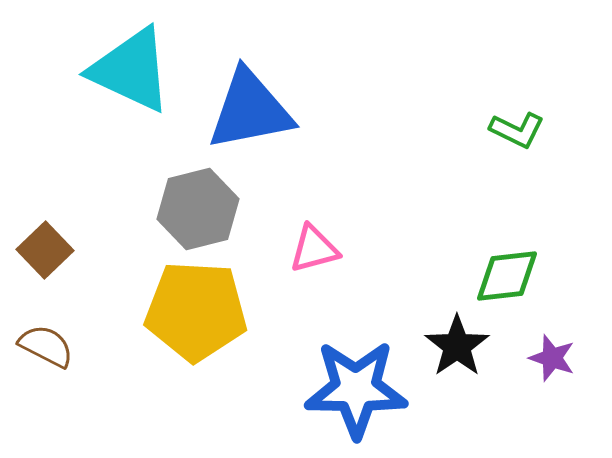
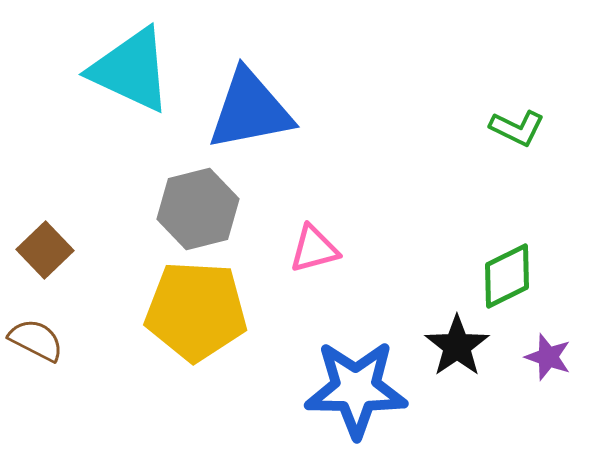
green L-shape: moved 2 px up
green diamond: rotated 20 degrees counterclockwise
brown semicircle: moved 10 px left, 6 px up
purple star: moved 4 px left, 1 px up
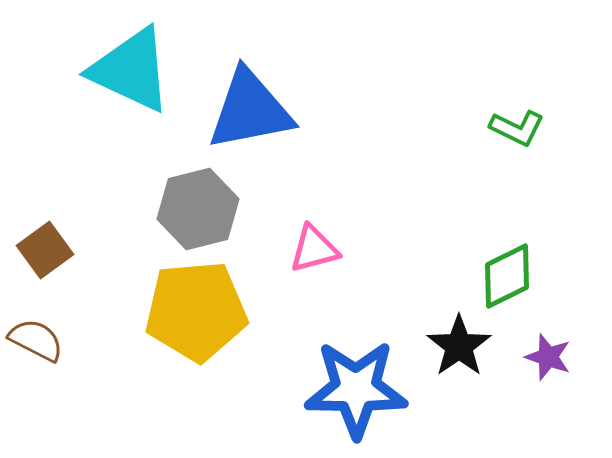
brown square: rotated 8 degrees clockwise
yellow pentagon: rotated 8 degrees counterclockwise
black star: moved 2 px right
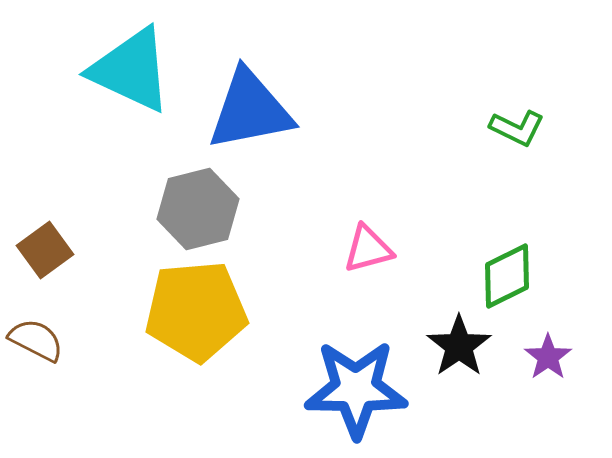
pink triangle: moved 54 px right
purple star: rotated 18 degrees clockwise
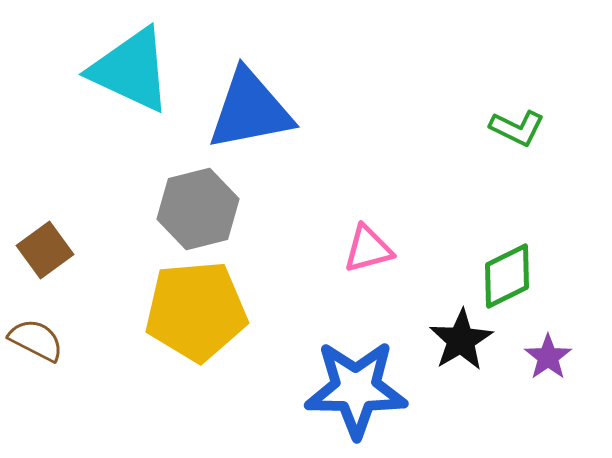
black star: moved 2 px right, 6 px up; rotated 4 degrees clockwise
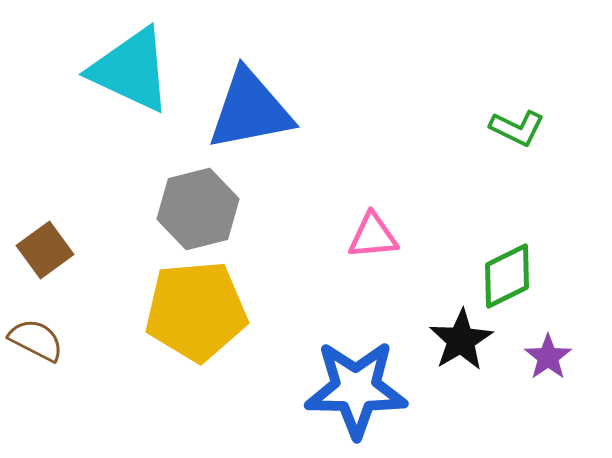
pink triangle: moved 5 px right, 13 px up; rotated 10 degrees clockwise
